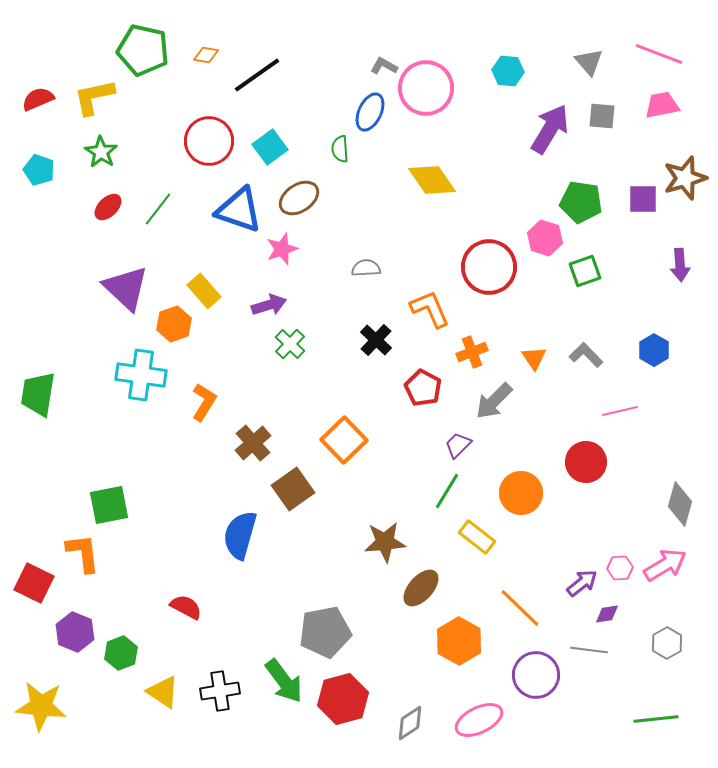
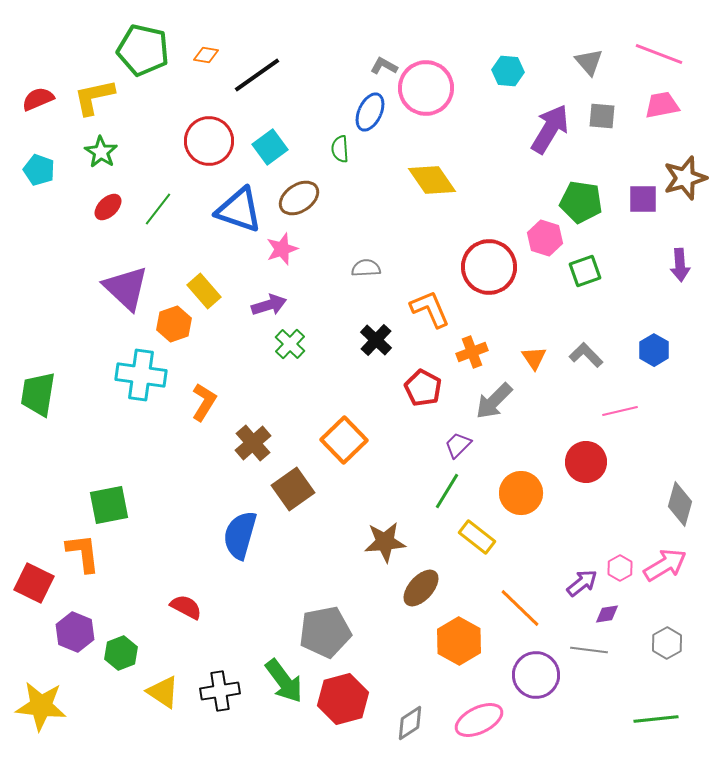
pink hexagon at (620, 568): rotated 25 degrees counterclockwise
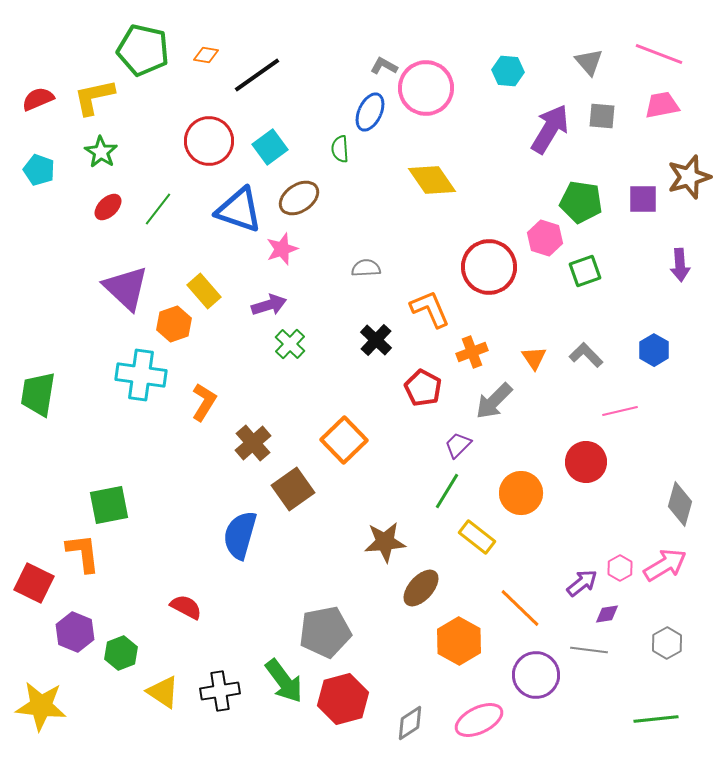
brown star at (685, 178): moved 4 px right, 1 px up
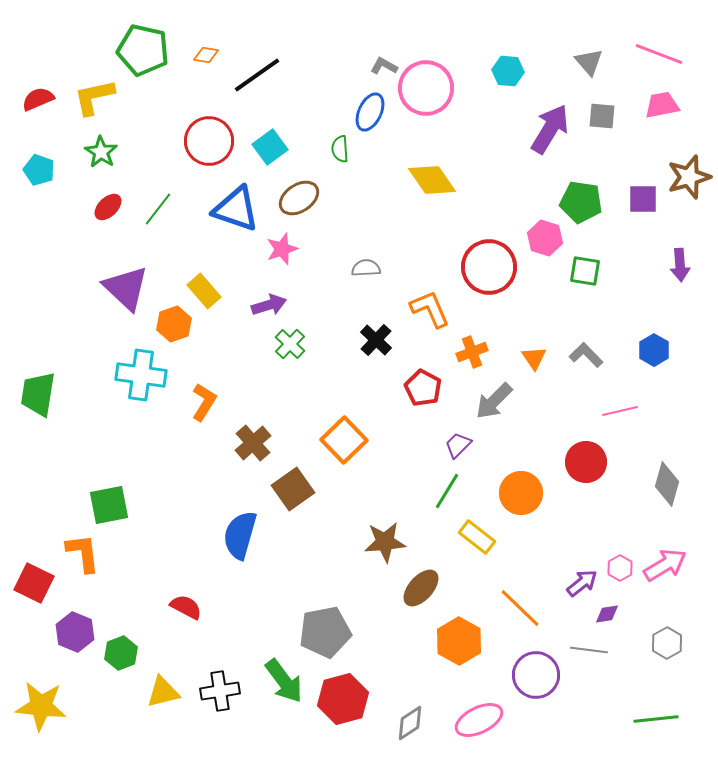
blue triangle at (239, 210): moved 3 px left, 1 px up
green square at (585, 271): rotated 28 degrees clockwise
gray diamond at (680, 504): moved 13 px left, 20 px up
yellow triangle at (163, 692): rotated 48 degrees counterclockwise
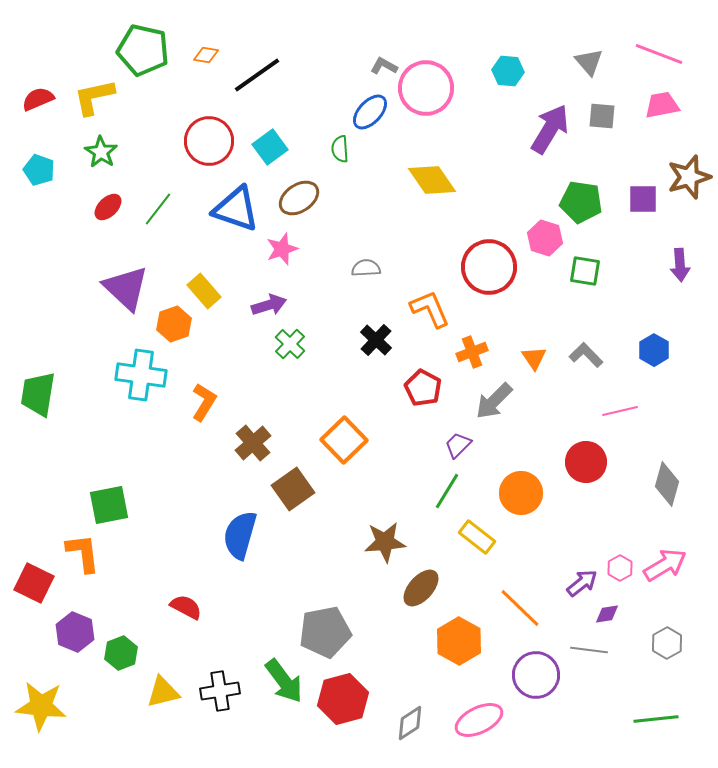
blue ellipse at (370, 112): rotated 18 degrees clockwise
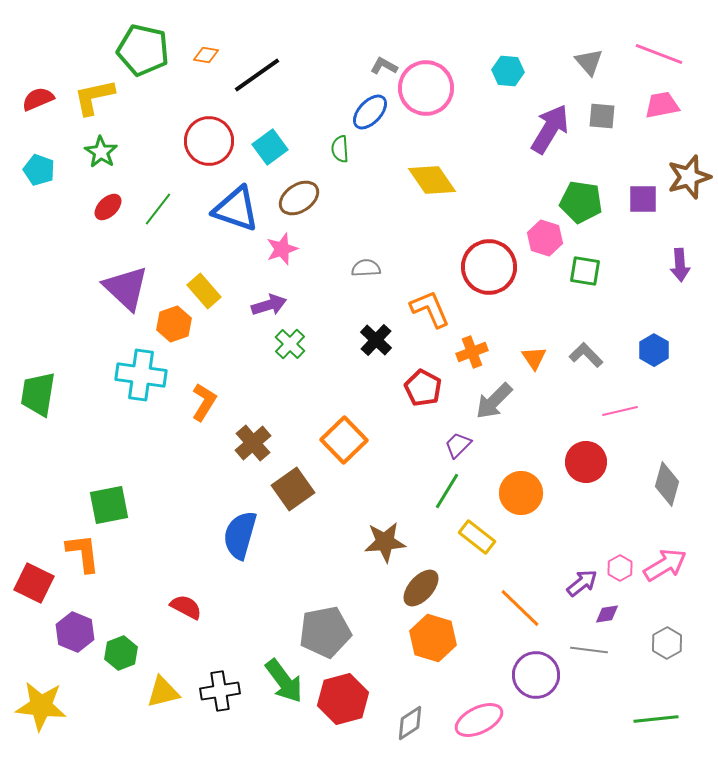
orange hexagon at (459, 641): moved 26 px left, 3 px up; rotated 12 degrees counterclockwise
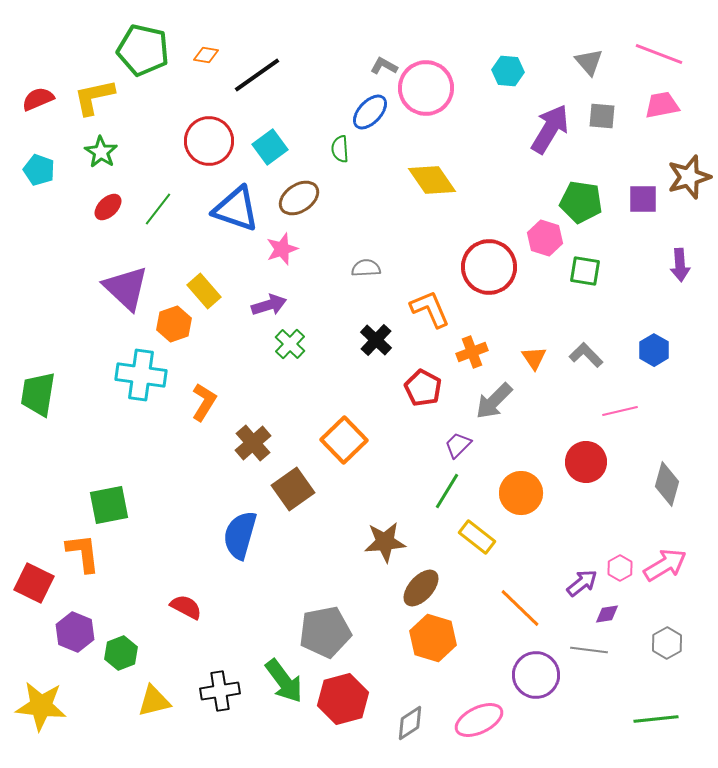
yellow triangle at (163, 692): moved 9 px left, 9 px down
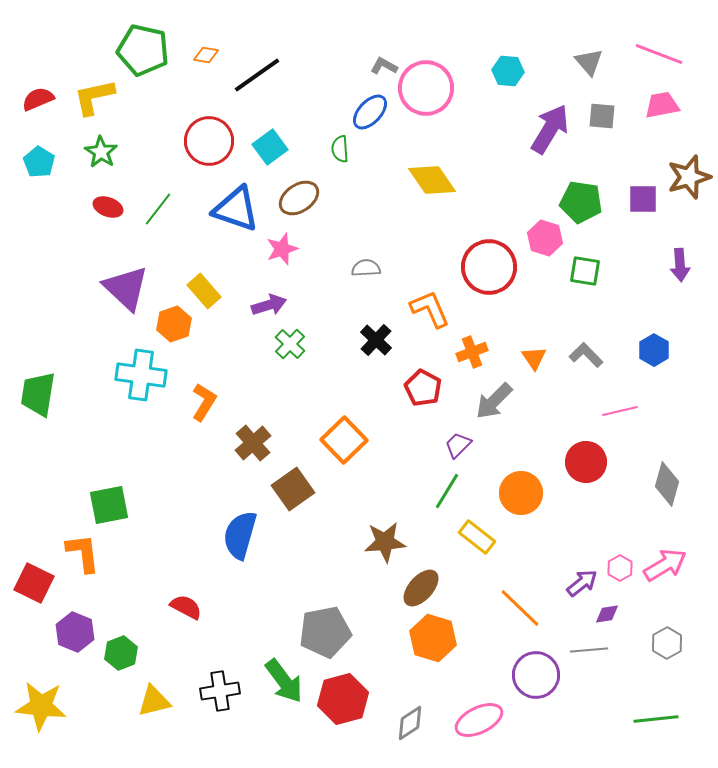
cyan pentagon at (39, 170): moved 8 px up; rotated 12 degrees clockwise
red ellipse at (108, 207): rotated 64 degrees clockwise
gray line at (589, 650): rotated 12 degrees counterclockwise
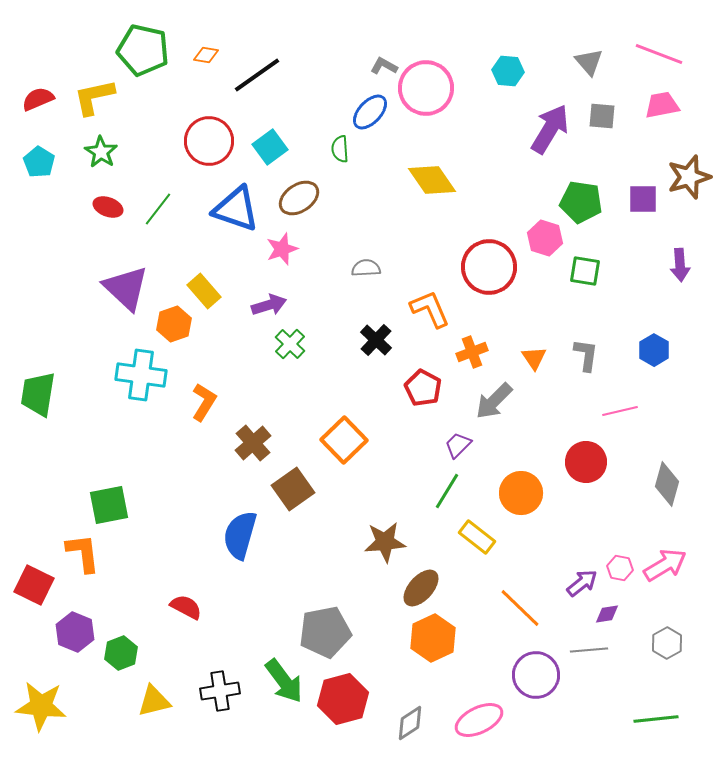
gray L-shape at (586, 355): rotated 52 degrees clockwise
pink hexagon at (620, 568): rotated 20 degrees counterclockwise
red square at (34, 583): moved 2 px down
orange hexagon at (433, 638): rotated 18 degrees clockwise
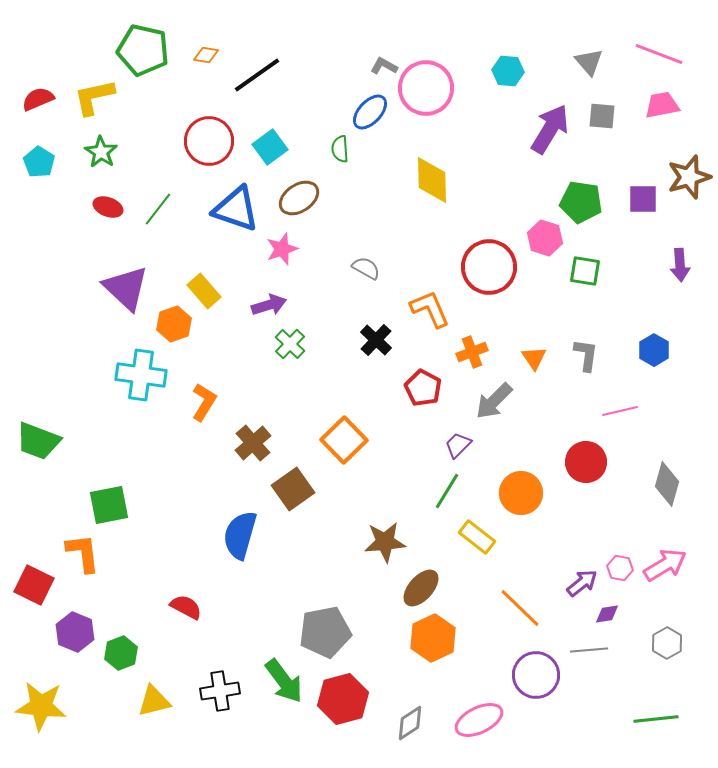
yellow diamond at (432, 180): rotated 33 degrees clockwise
gray semicircle at (366, 268): rotated 32 degrees clockwise
green trapezoid at (38, 394): moved 47 px down; rotated 78 degrees counterclockwise
